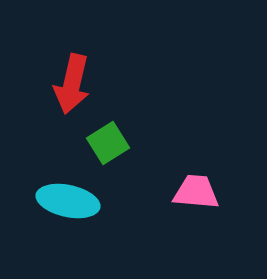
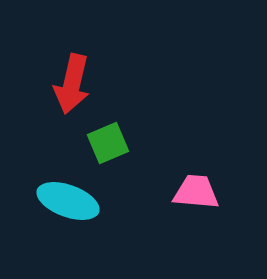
green square: rotated 9 degrees clockwise
cyan ellipse: rotated 8 degrees clockwise
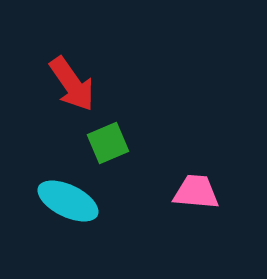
red arrow: rotated 48 degrees counterclockwise
cyan ellipse: rotated 6 degrees clockwise
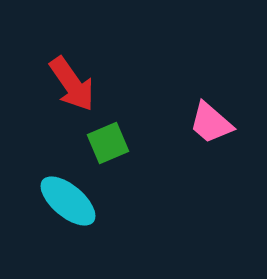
pink trapezoid: moved 15 px right, 69 px up; rotated 144 degrees counterclockwise
cyan ellipse: rotated 14 degrees clockwise
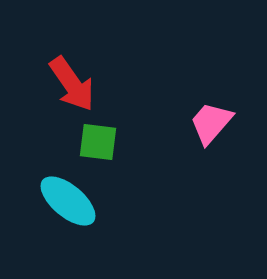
pink trapezoid: rotated 90 degrees clockwise
green square: moved 10 px left, 1 px up; rotated 30 degrees clockwise
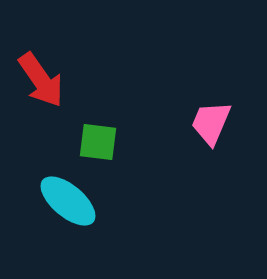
red arrow: moved 31 px left, 4 px up
pink trapezoid: rotated 18 degrees counterclockwise
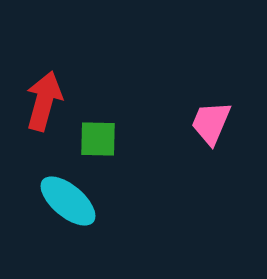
red arrow: moved 3 px right, 21 px down; rotated 130 degrees counterclockwise
green square: moved 3 px up; rotated 6 degrees counterclockwise
